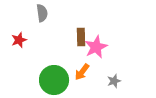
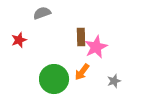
gray semicircle: rotated 102 degrees counterclockwise
green circle: moved 1 px up
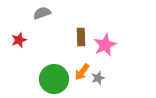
pink star: moved 9 px right, 2 px up
gray star: moved 16 px left, 3 px up
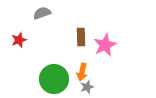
orange arrow: rotated 24 degrees counterclockwise
gray star: moved 11 px left, 9 px down
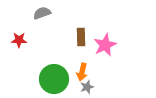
red star: rotated 21 degrees clockwise
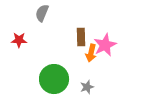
gray semicircle: rotated 48 degrees counterclockwise
orange arrow: moved 9 px right, 19 px up
